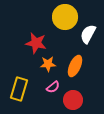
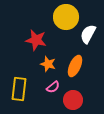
yellow circle: moved 1 px right
red star: moved 3 px up
orange star: rotated 21 degrees clockwise
yellow rectangle: rotated 10 degrees counterclockwise
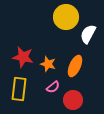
red star: moved 13 px left, 17 px down
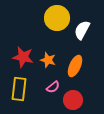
yellow circle: moved 9 px left, 1 px down
white semicircle: moved 6 px left, 4 px up
orange star: moved 4 px up
